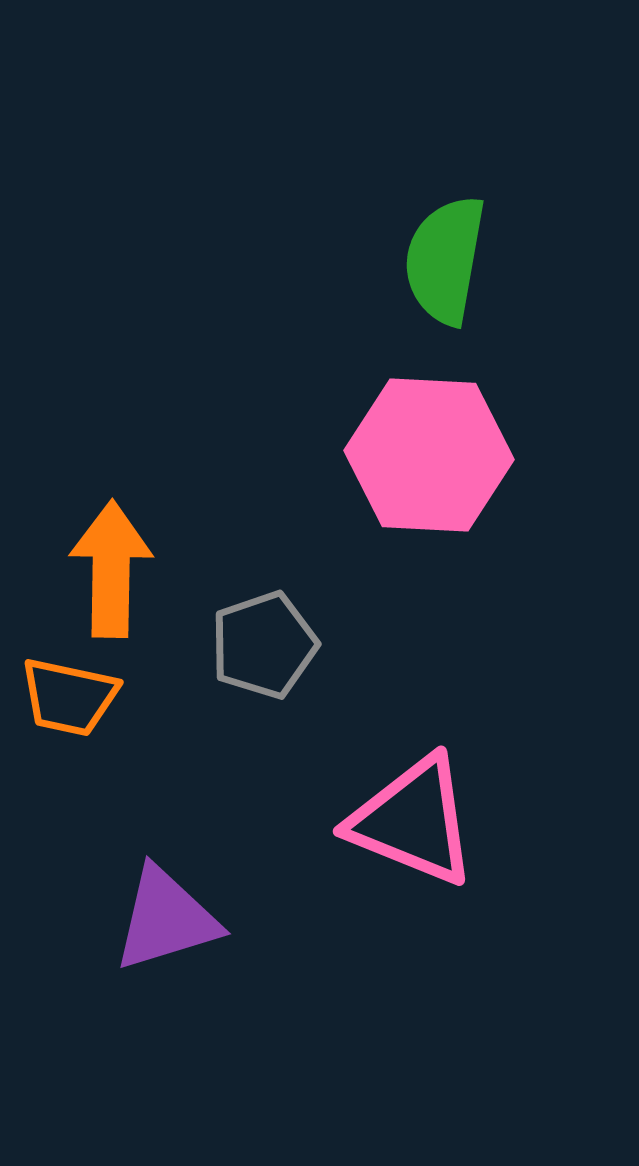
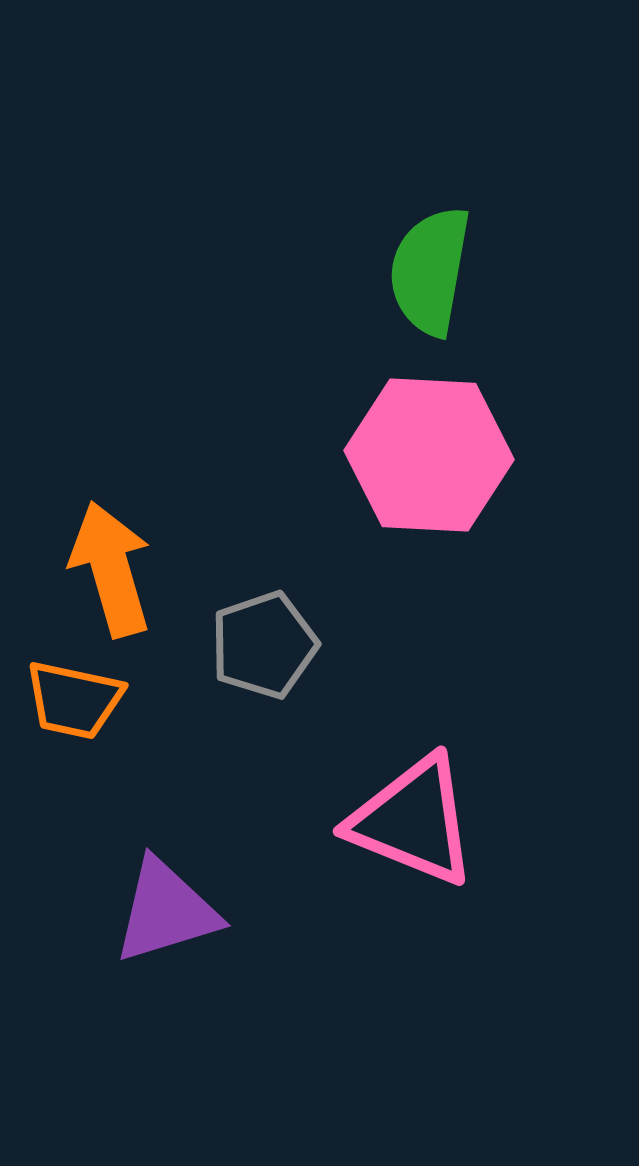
green semicircle: moved 15 px left, 11 px down
orange arrow: rotated 17 degrees counterclockwise
orange trapezoid: moved 5 px right, 3 px down
purple triangle: moved 8 px up
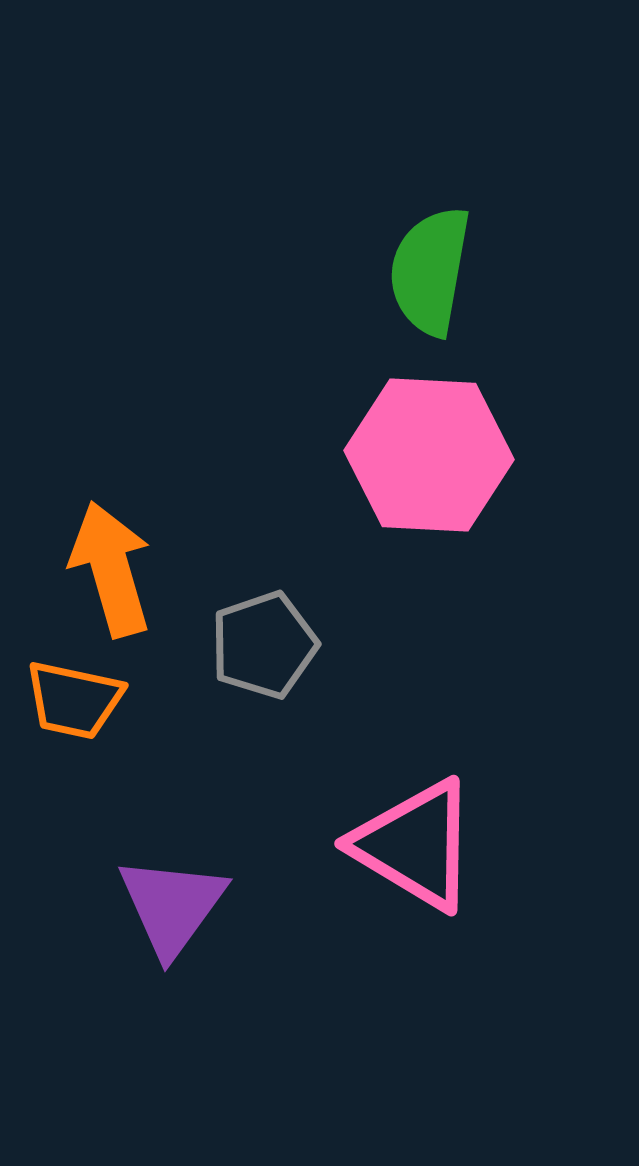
pink triangle: moved 2 px right, 24 px down; rotated 9 degrees clockwise
purple triangle: moved 6 px right, 5 px up; rotated 37 degrees counterclockwise
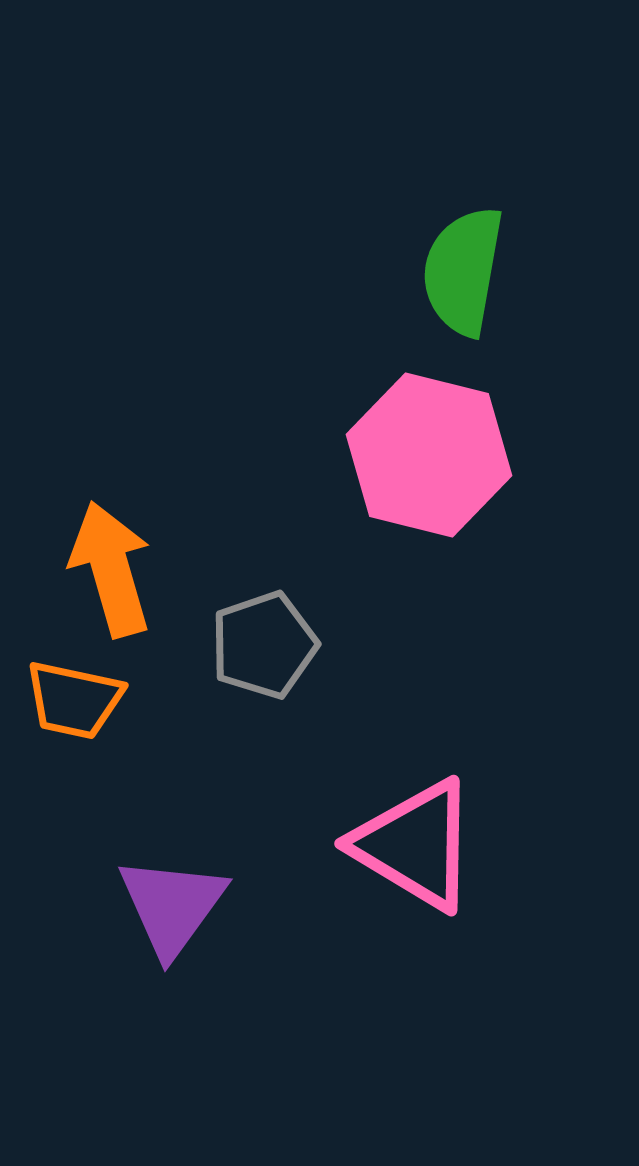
green semicircle: moved 33 px right
pink hexagon: rotated 11 degrees clockwise
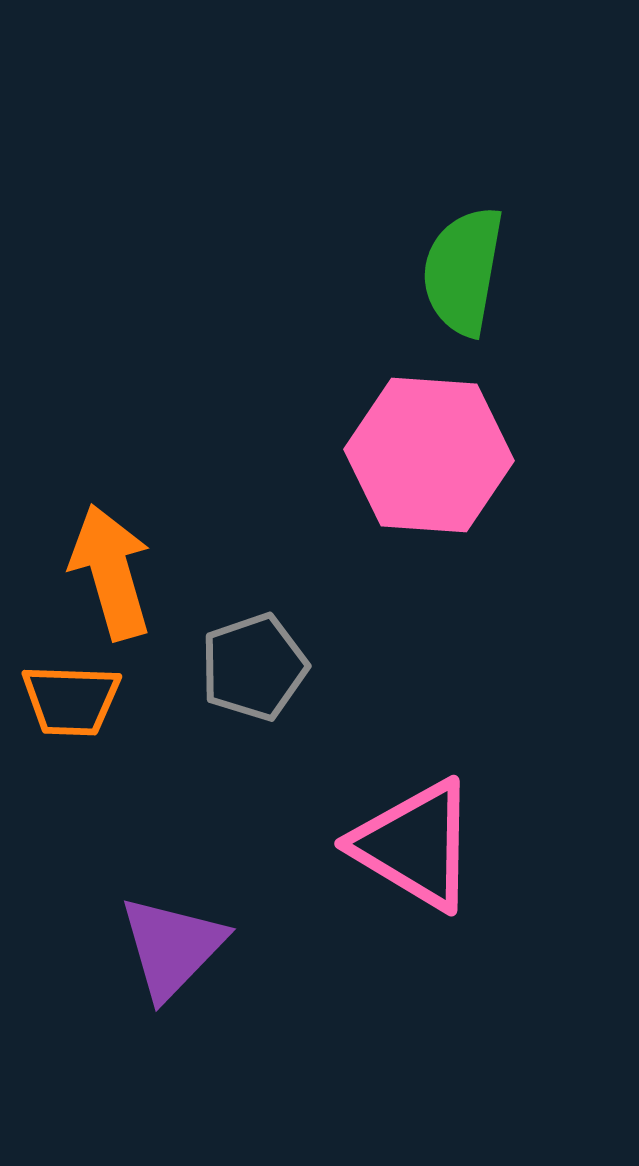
pink hexagon: rotated 10 degrees counterclockwise
orange arrow: moved 3 px down
gray pentagon: moved 10 px left, 22 px down
orange trapezoid: moved 3 px left; rotated 10 degrees counterclockwise
purple triangle: moved 41 px down; rotated 8 degrees clockwise
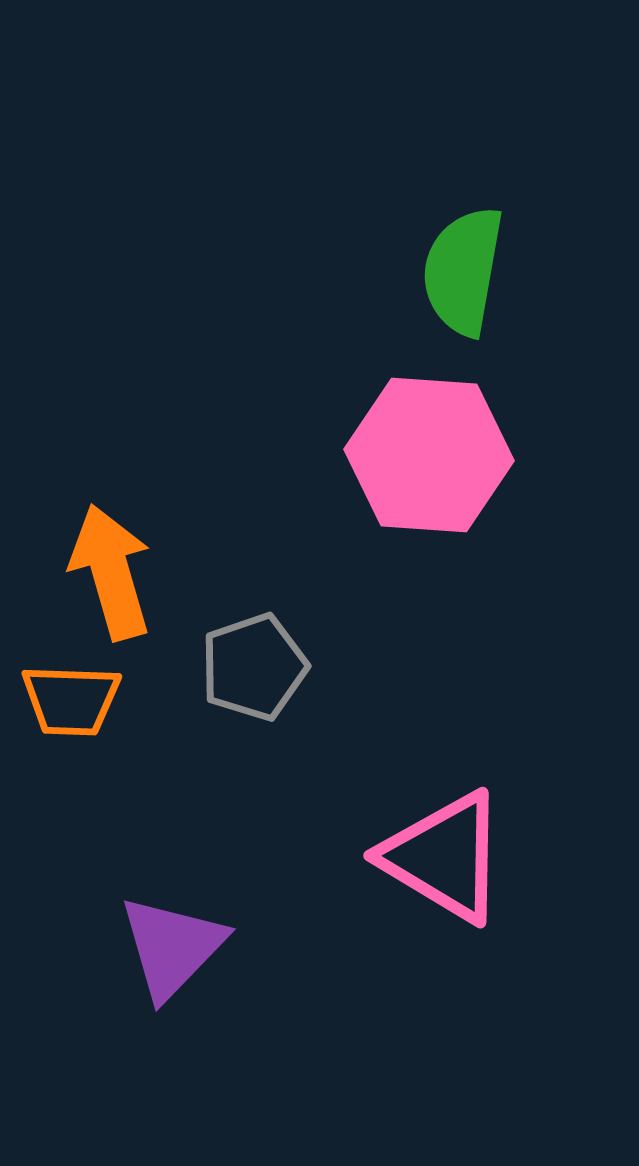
pink triangle: moved 29 px right, 12 px down
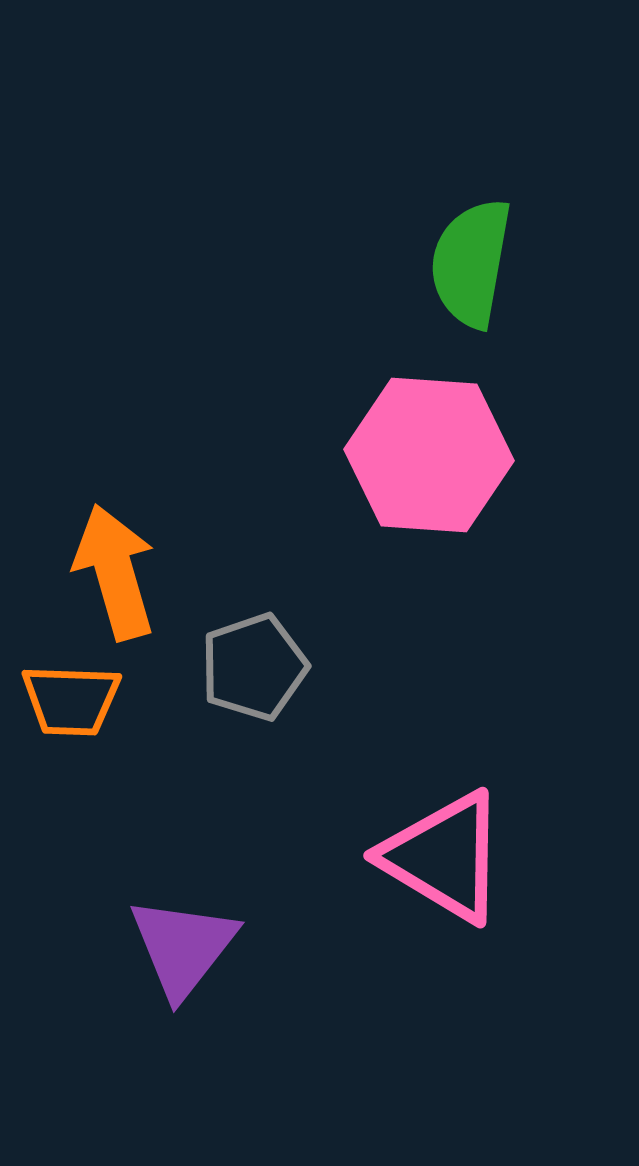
green semicircle: moved 8 px right, 8 px up
orange arrow: moved 4 px right
purple triangle: moved 11 px right; rotated 6 degrees counterclockwise
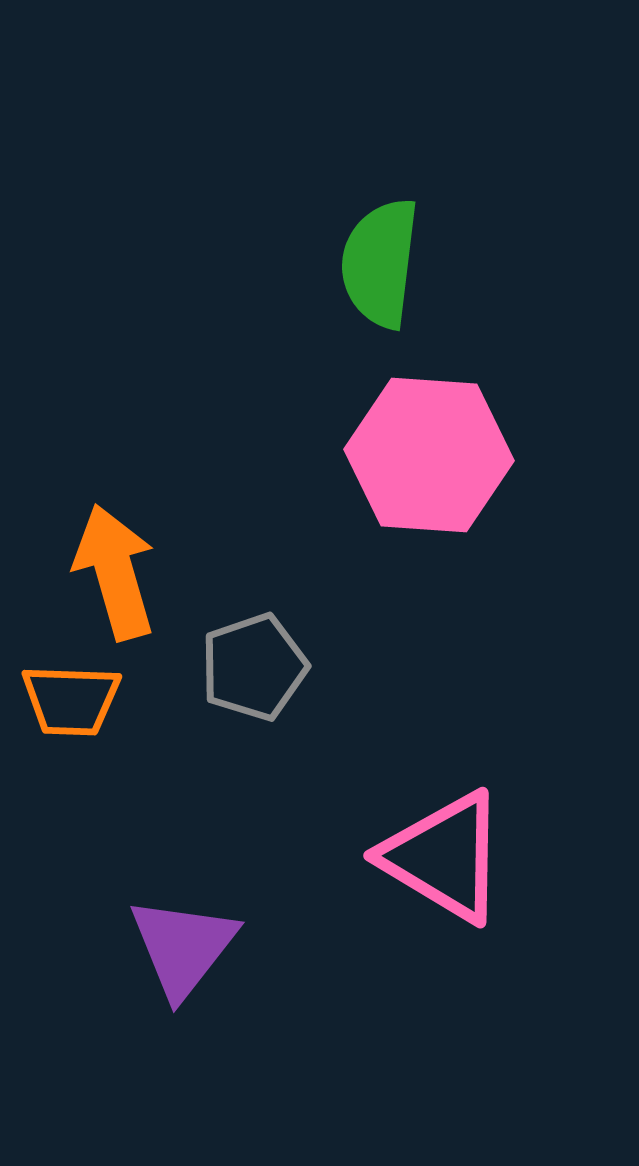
green semicircle: moved 91 px left; rotated 3 degrees counterclockwise
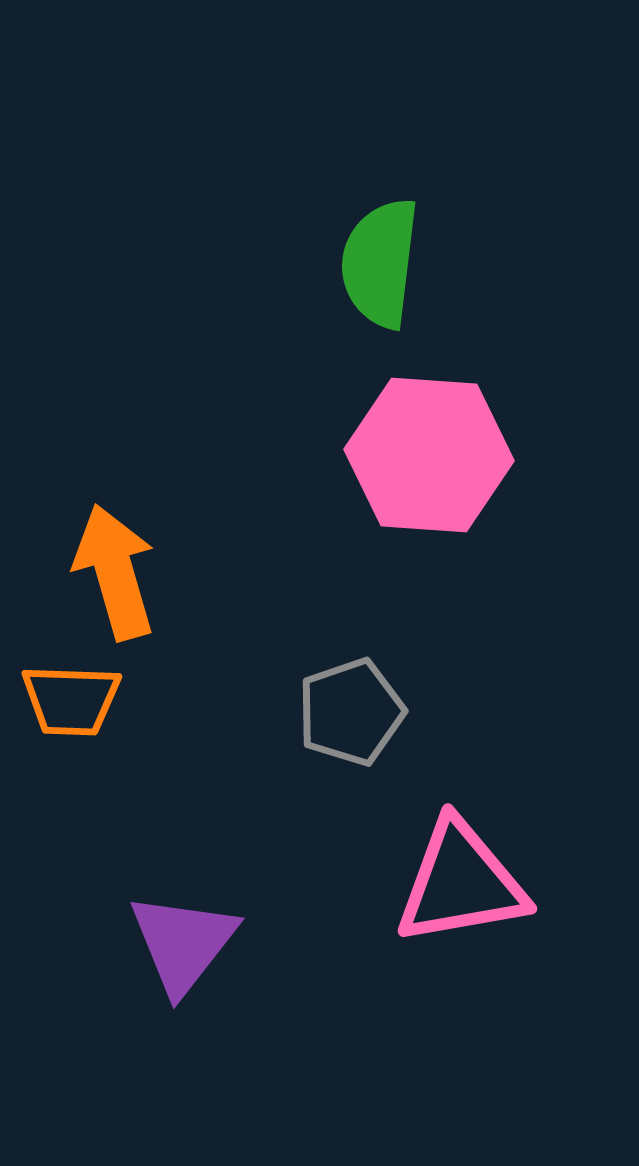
gray pentagon: moved 97 px right, 45 px down
pink triangle: moved 17 px right, 26 px down; rotated 41 degrees counterclockwise
purple triangle: moved 4 px up
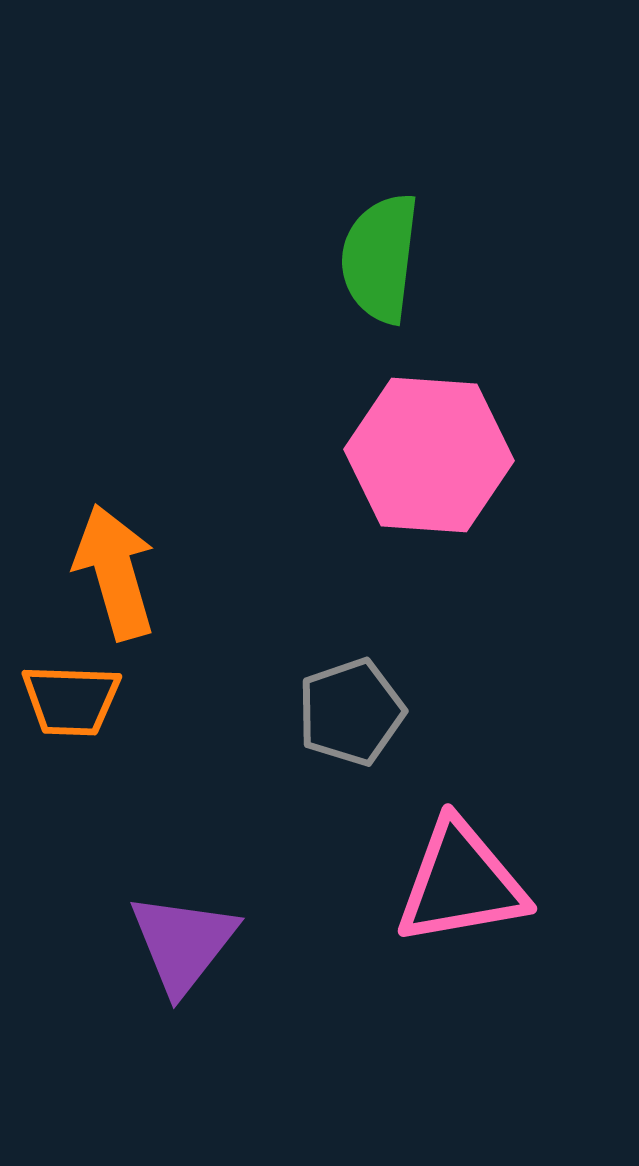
green semicircle: moved 5 px up
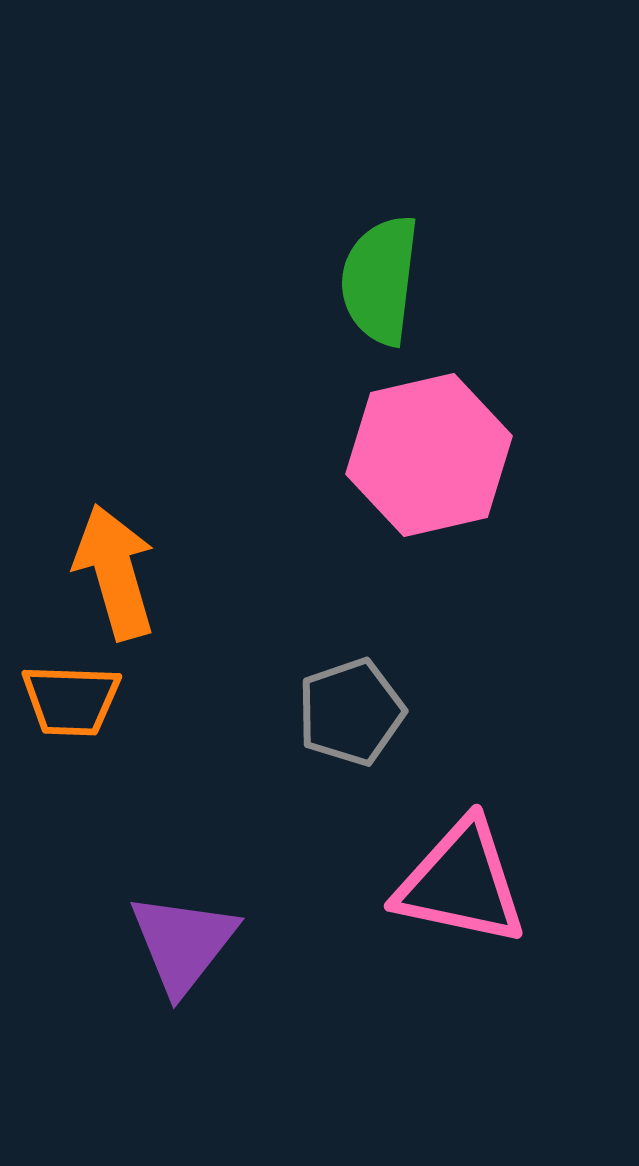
green semicircle: moved 22 px down
pink hexagon: rotated 17 degrees counterclockwise
pink triangle: rotated 22 degrees clockwise
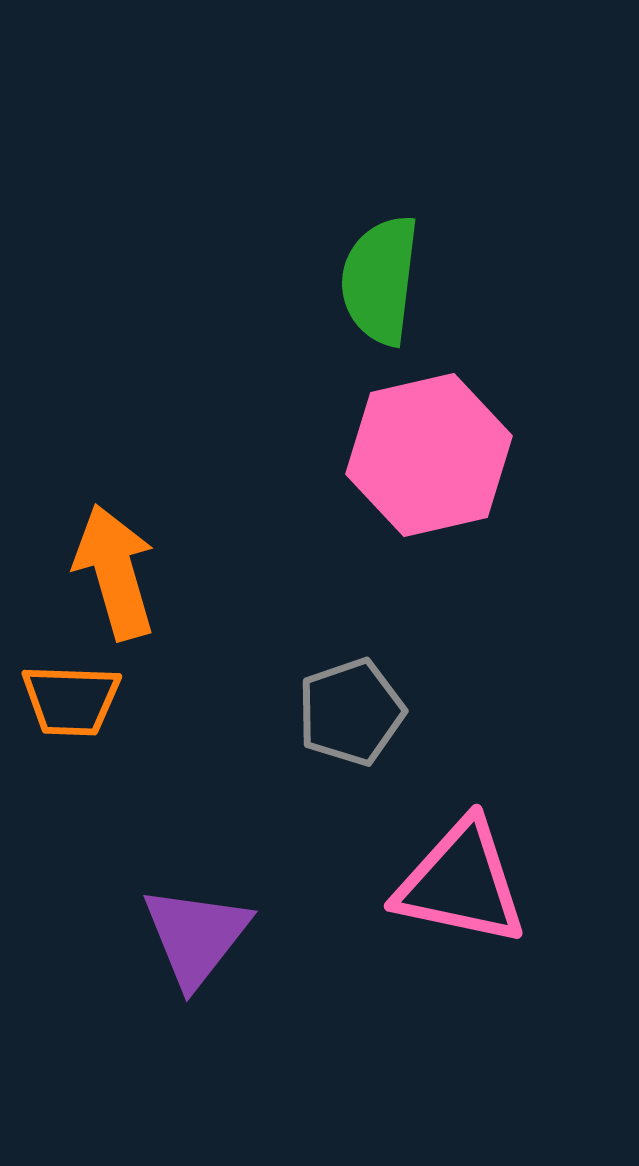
purple triangle: moved 13 px right, 7 px up
